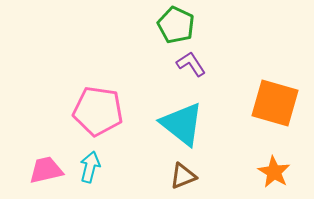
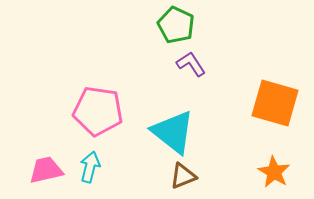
cyan triangle: moved 9 px left, 8 px down
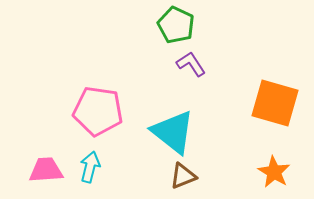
pink trapezoid: rotated 9 degrees clockwise
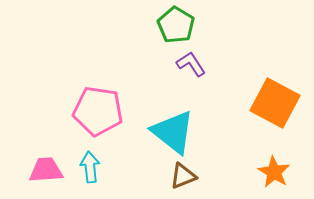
green pentagon: rotated 6 degrees clockwise
orange square: rotated 12 degrees clockwise
cyan arrow: rotated 20 degrees counterclockwise
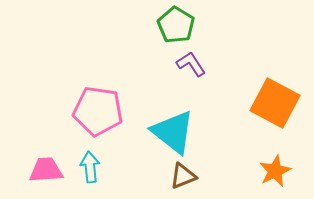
orange star: moved 1 px right, 1 px up; rotated 16 degrees clockwise
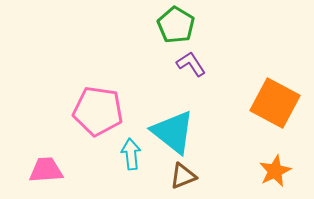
cyan arrow: moved 41 px right, 13 px up
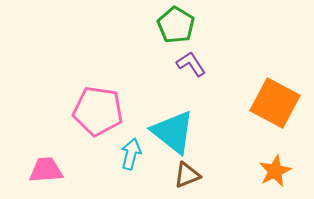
cyan arrow: rotated 20 degrees clockwise
brown triangle: moved 4 px right, 1 px up
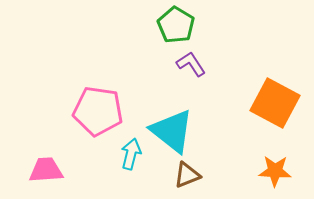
cyan triangle: moved 1 px left, 1 px up
orange star: rotated 28 degrees clockwise
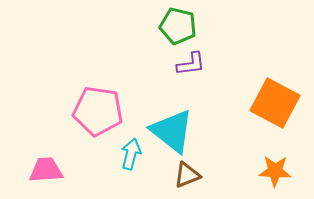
green pentagon: moved 2 px right, 1 px down; rotated 18 degrees counterclockwise
purple L-shape: rotated 116 degrees clockwise
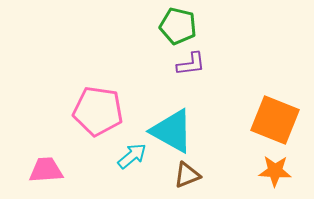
orange square: moved 17 px down; rotated 6 degrees counterclockwise
cyan triangle: rotated 9 degrees counterclockwise
cyan arrow: moved 1 px right, 2 px down; rotated 36 degrees clockwise
